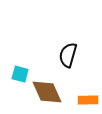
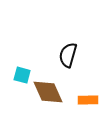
cyan square: moved 2 px right, 1 px down
brown diamond: moved 1 px right
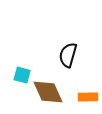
orange rectangle: moved 3 px up
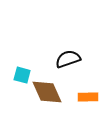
black semicircle: moved 4 px down; rotated 55 degrees clockwise
brown diamond: moved 1 px left
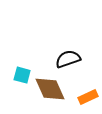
brown diamond: moved 3 px right, 3 px up
orange rectangle: rotated 24 degrees counterclockwise
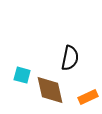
black semicircle: moved 2 px right, 1 px up; rotated 120 degrees clockwise
brown diamond: moved 1 px down; rotated 12 degrees clockwise
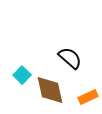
black semicircle: rotated 60 degrees counterclockwise
cyan square: rotated 30 degrees clockwise
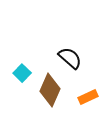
cyan square: moved 2 px up
brown diamond: rotated 36 degrees clockwise
